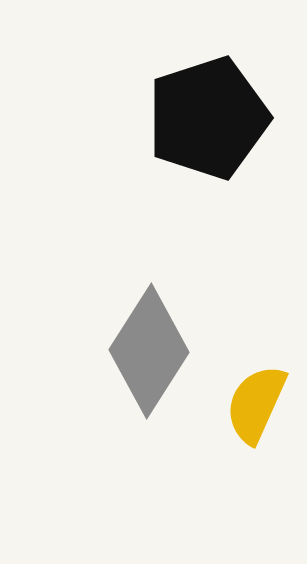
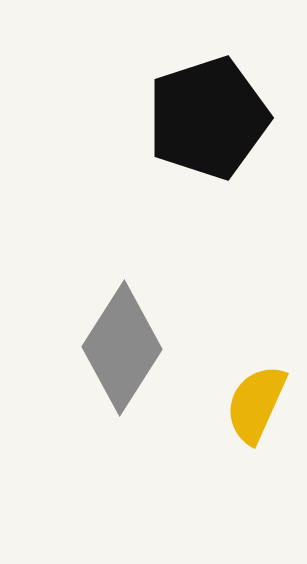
gray diamond: moved 27 px left, 3 px up
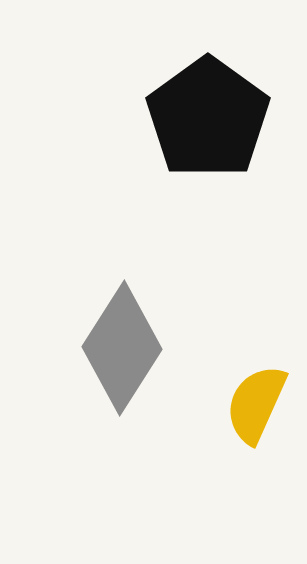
black pentagon: rotated 18 degrees counterclockwise
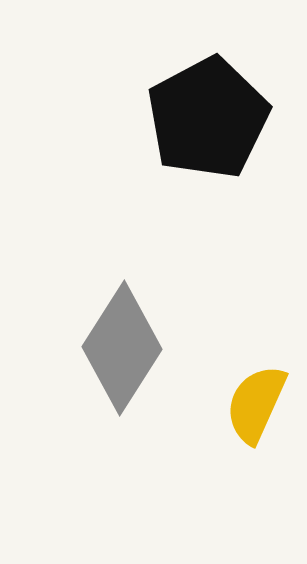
black pentagon: rotated 8 degrees clockwise
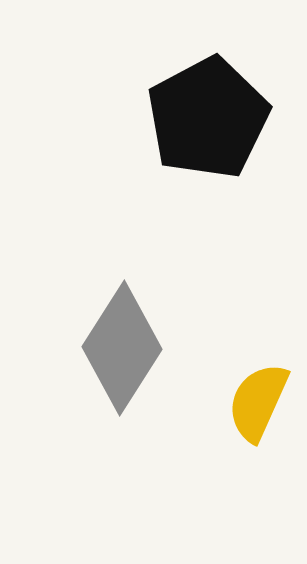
yellow semicircle: moved 2 px right, 2 px up
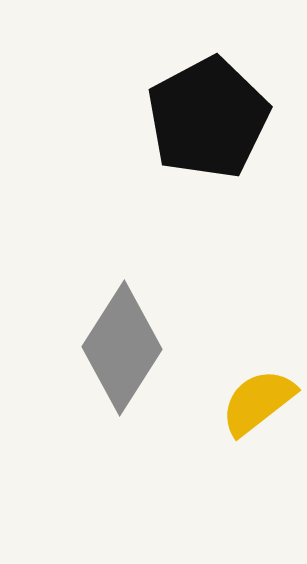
yellow semicircle: rotated 28 degrees clockwise
